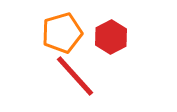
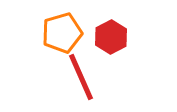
red line: moved 6 px right, 1 px down; rotated 18 degrees clockwise
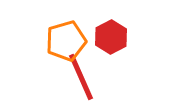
orange pentagon: moved 4 px right, 8 px down
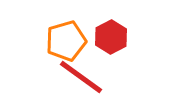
red line: rotated 30 degrees counterclockwise
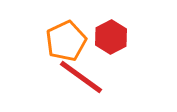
orange pentagon: rotated 9 degrees counterclockwise
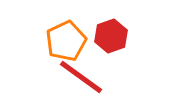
red hexagon: moved 1 px up; rotated 8 degrees clockwise
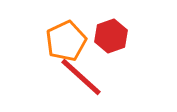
red line: rotated 6 degrees clockwise
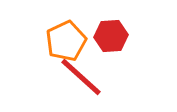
red hexagon: rotated 16 degrees clockwise
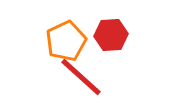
red hexagon: moved 1 px up
